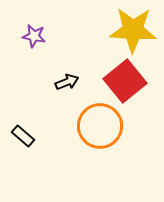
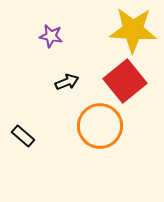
purple star: moved 17 px right
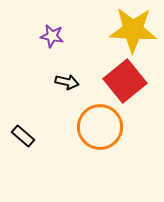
purple star: moved 1 px right
black arrow: rotated 35 degrees clockwise
orange circle: moved 1 px down
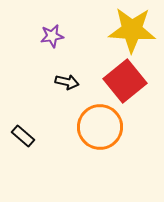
yellow star: moved 1 px left
purple star: rotated 20 degrees counterclockwise
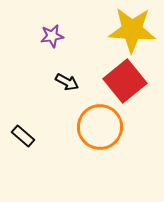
black arrow: rotated 15 degrees clockwise
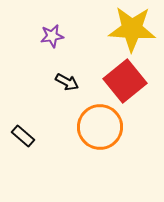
yellow star: moved 1 px up
